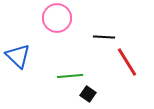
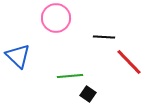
pink circle: moved 1 px left
red line: moved 2 px right; rotated 12 degrees counterclockwise
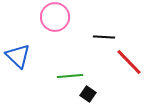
pink circle: moved 1 px left, 1 px up
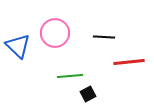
pink circle: moved 16 px down
blue triangle: moved 10 px up
red line: rotated 52 degrees counterclockwise
black square: rotated 28 degrees clockwise
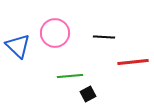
red line: moved 4 px right
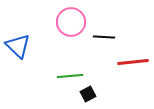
pink circle: moved 16 px right, 11 px up
